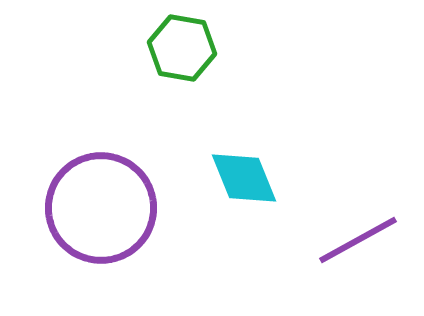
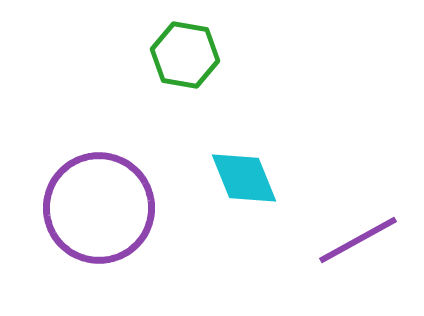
green hexagon: moved 3 px right, 7 px down
purple circle: moved 2 px left
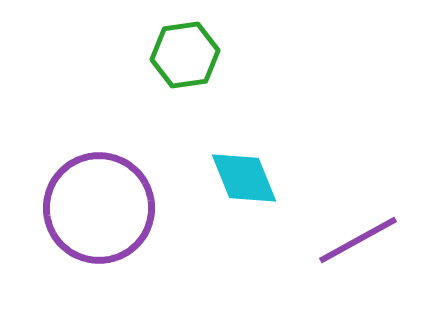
green hexagon: rotated 18 degrees counterclockwise
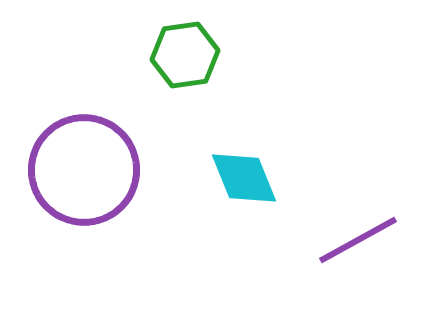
purple circle: moved 15 px left, 38 px up
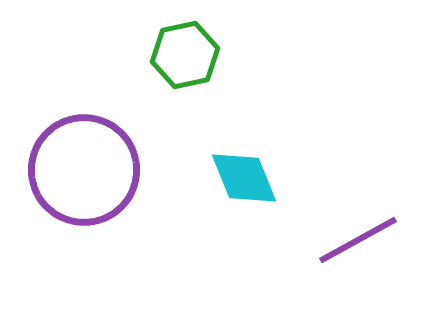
green hexagon: rotated 4 degrees counterclockwise
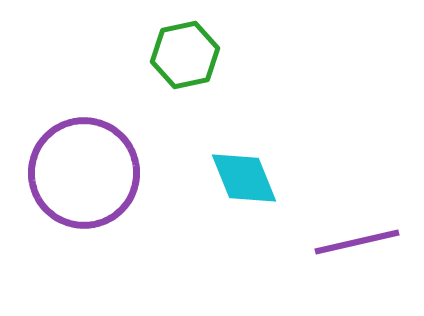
purple circle: moved 3 px down
purple line: moved 1 px left, 2 px down; rotated 16 degrees clockwise
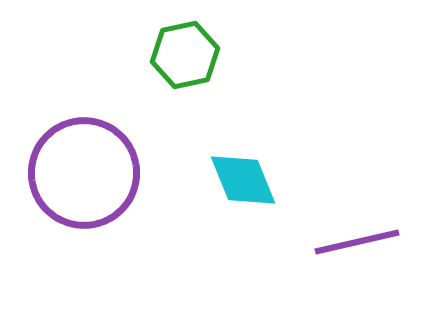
cyan diamond: moved 1 px left, 2 px down
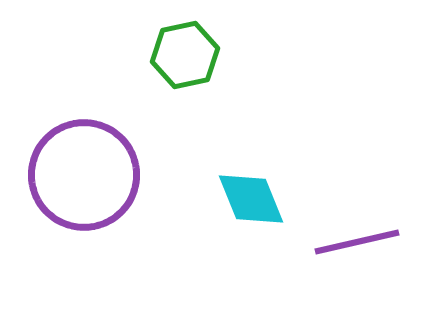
purple circle: moved 2 px down
cyan diamond: moved 8 px right, 19 px down
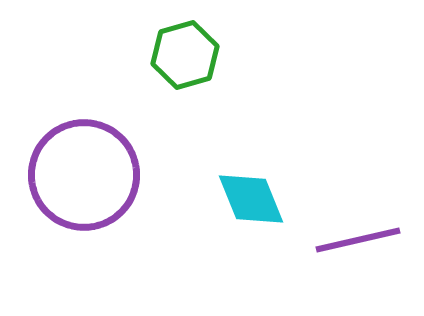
green hexagon: rotated 4 degrees counterclockwise
purple line: moved 1 px right, 2 px up
